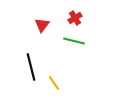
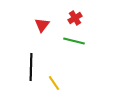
black line: rotated 16 degrees clockwise
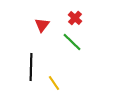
red cross: rotated 16 degrees counterclockwise
green line: moved 2 px left, 1 px down; rotated 30 degrees clockwise
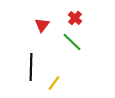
yellow line: rotated 70 degrees clockwise
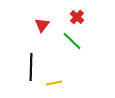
red cross: moved 2 px right, 1 px up
green line: moved 1 px up
yellow line: rotated 42 degrees clockwise
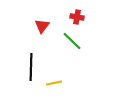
red cross: rotated 32 degrees counterclockwise
red triangle: moved 1 px down
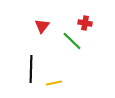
red cross: moved 8 px right, 6 px down
black line: moved 2 px down
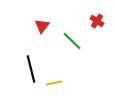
red cross: moved 12 px right, 2 px up; rotated 24 degrees clockwise
black line: rotated 16 degrees counterclockwise
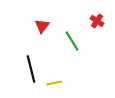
green line: rotated 15 degrees clockwise
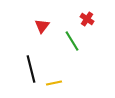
red cross: moved 10 px left, 2 px up
